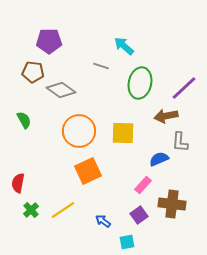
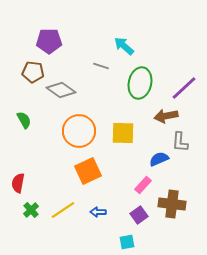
blue arrow: moved 5 px left, 9 px up; rotated 35 degrees counterclockwise
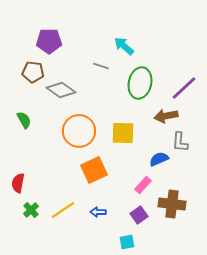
orange square: moved 6 px right, 1 px up
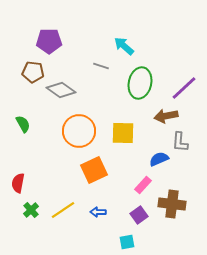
green semicircle: moved 1 px left, 4 px down
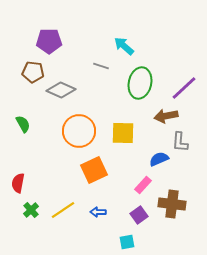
gray diamond: rotated 12 degrees counterclockwise
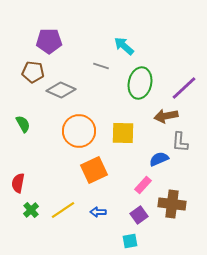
cyan square: moved 3 px right, 1 px up
